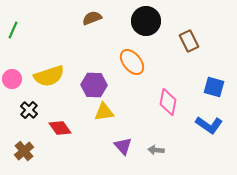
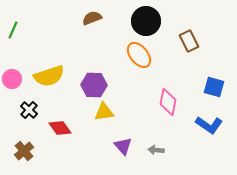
orange ellipse: moved 7 px right, 7 px up
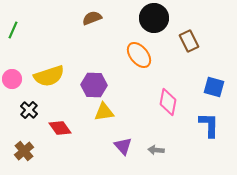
black circle: moved 8 px right, 3 px up
blue L-shape: rotated 124 degrees counterclockwise
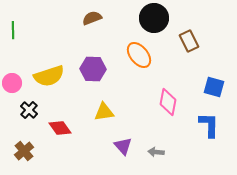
green line: rotated 24 degrees counterclockwise
pink circle: moved 4 px down
purple hexagon: moved 1 px left, 16 px up
gray arrow: moved 2 px down
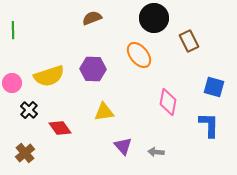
brown cross: moved 1 px right, 2 px down
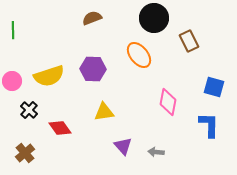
pink circle: moved 2 px up
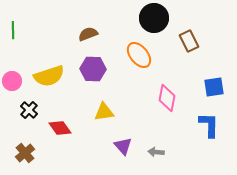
brown semicircle: moved 4 px left, 16 px down
blue square: rotated 25 degrees counterclockwise
pink diamond: moved 1 px left, 4 px up
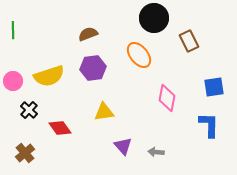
purple hexagon: moved 1 px up; rotated 10 degrees counterclockwise
pink circle: moved 1 px right
